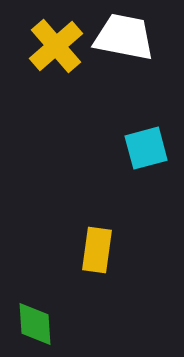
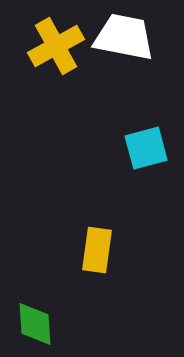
yellow cross: rotated 12 degrees clockwise
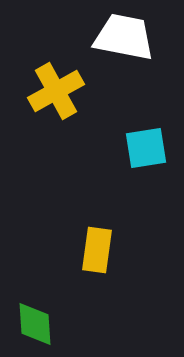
yellow cross: moved 45 px down
cyan square: rotated 6 degrees clockwise
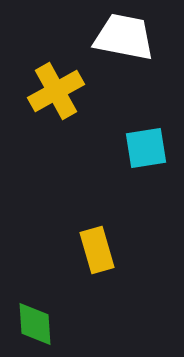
yellow rectangle: rotated 24 degrees counterclockwise
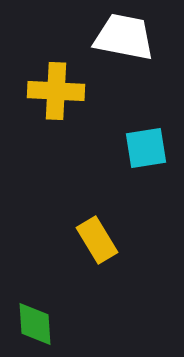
yellow cross: rotated 32 degrees clockwise
yellow rectangle: moved 10 px up; rotated 15 degrees counterclockwise
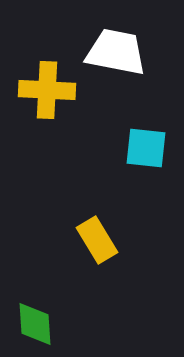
white trapezoid: moved 8 px left, 15 px down
yellow cross: moved 9 px left, 1 px up
cyan square: rotated 15 degrees clockwise
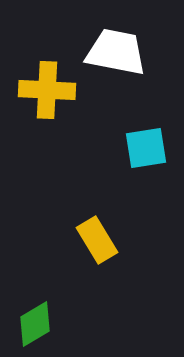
cyan square: rotated 15 degrees counterclockwise
green diamond: rotated 63 degrees clockwise
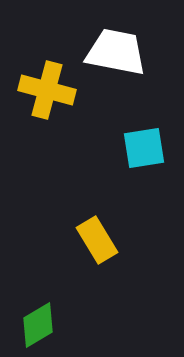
yellow cross: rotated 12 degrees clockwise
cyan square: moved 2 px left
green diamond: moved 3 px right, 1 px down
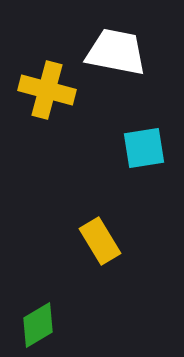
yellow rectangle: moved 3 px right, 1 px down
